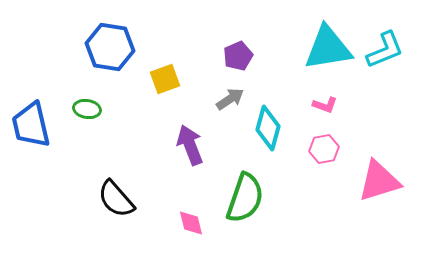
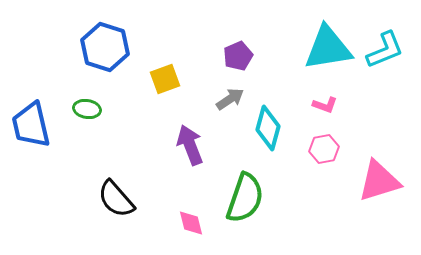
blue hexagon: moved 5 px left; rotated 9 degrees clockwise
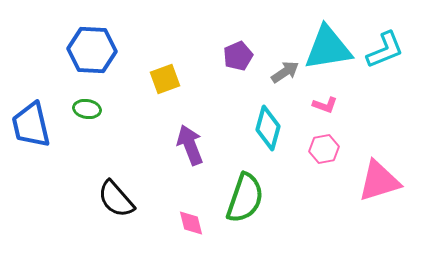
blue hexagon: moved 13 px left, 3 px down; rotated 15 degrees counterclockwise
gray arrow: moved 55 px right, 27 px up
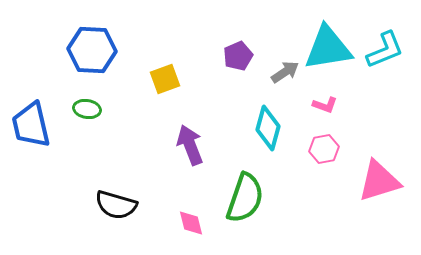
black semicircle: moved 6 px down; rotated 33 degrees counterclockwise
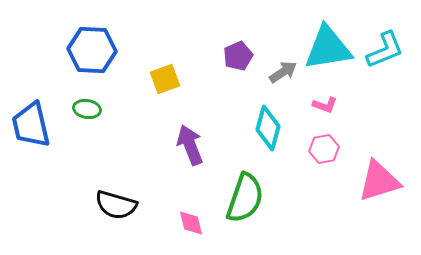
gray arrow: moved 2 px left
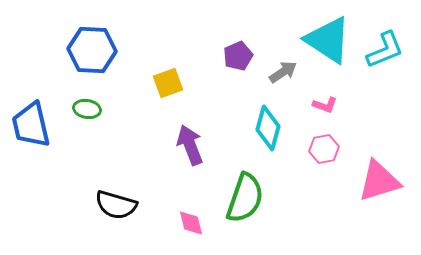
cyan triangle: moved 8 px up; rotated 42 degrees clockwise
yellow square: moved 3 px right, 4 px down
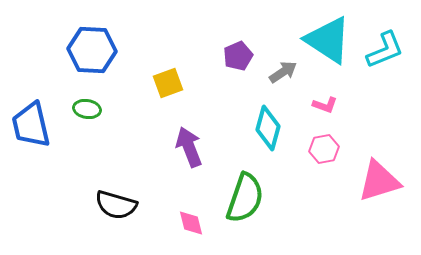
purple arrow: moved 1 px left, 2 px down
